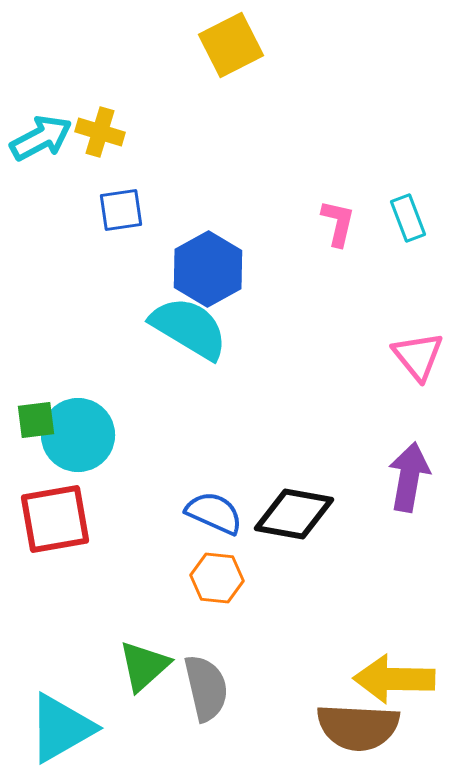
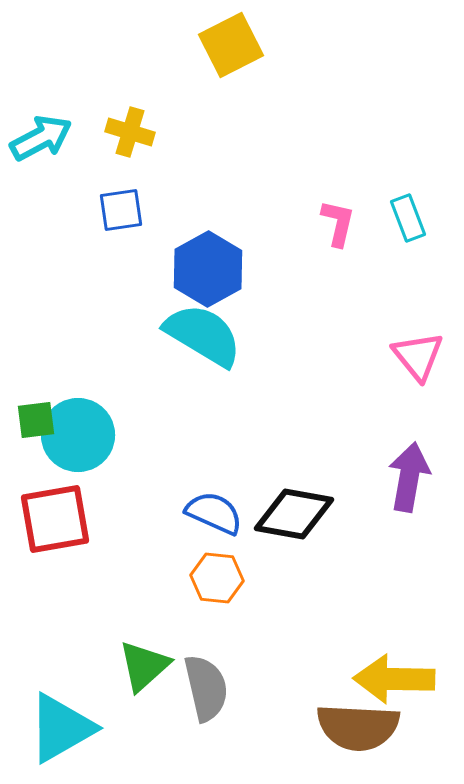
yellow cross: moved 30 px right
cyan semicircle: moved 14 px right, 7 px down
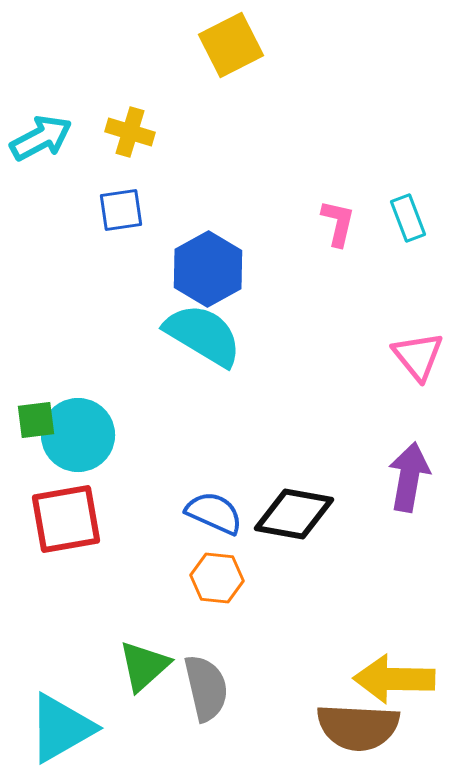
red square: moved 11 px right
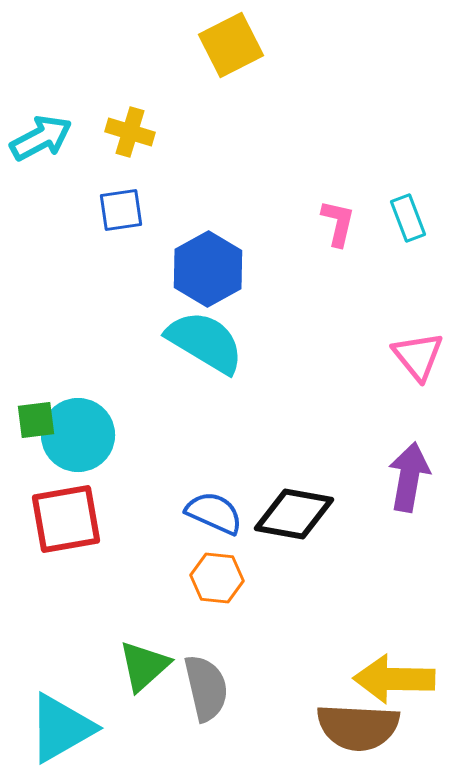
cyan semicircle: moved 2 px right, 7 px down
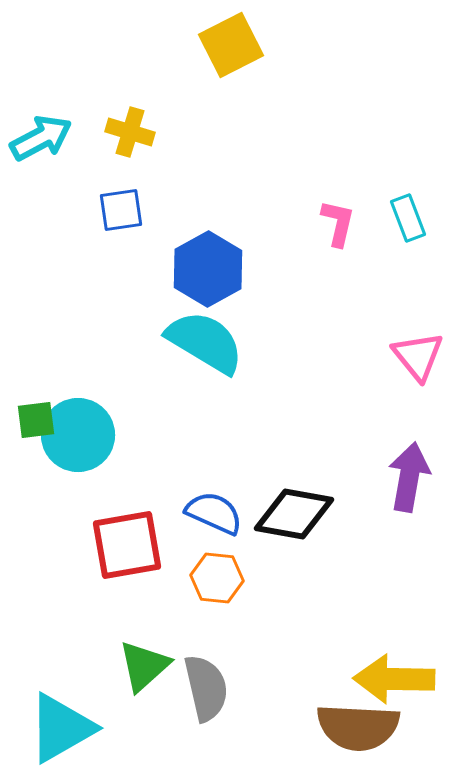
red square: moved 61 px right, 26 px down
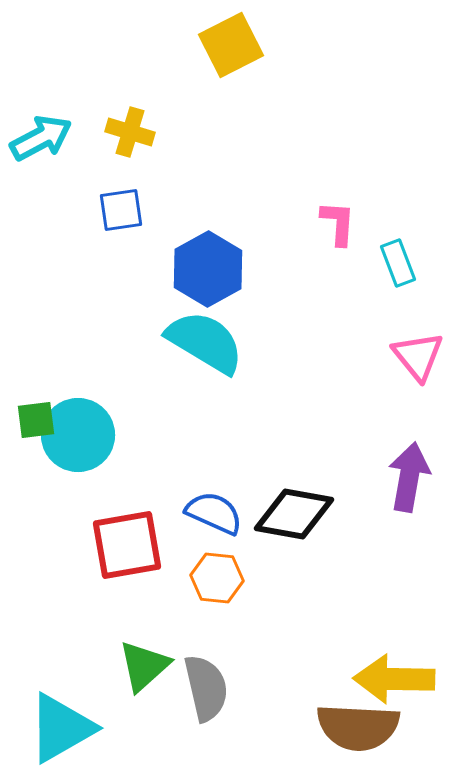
cyan rectangle: moved 10 px left, 45 px down
pink L-shape: rotated 9 degrees counterclockwise
